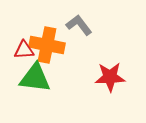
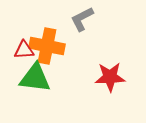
gray L-shape: moved 3 px right, 6 px up; rotated 80 degrees counterclockwise
orange cross: moved 1 px down
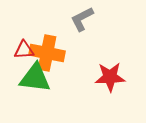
orange cross: moved 7 px down
